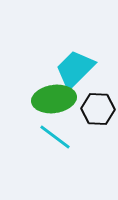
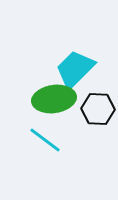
cyan line: moved 10 px left, 3 px down
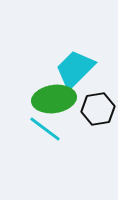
black hexagon: rotated 12 degrees counterclockwise
cyan line: moved 11 px up
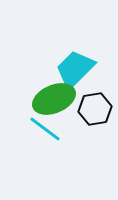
green ellipse: rotated 15 degrees counterclockwise
black hexagon: moved 3 px left
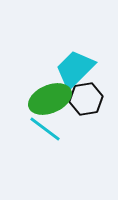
green ellipse: moved 4 px left
black hexagon: moved 9 px left, 10 px up
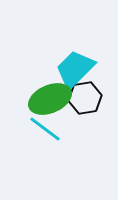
black hexagon: moved 1 px left, 1 px up
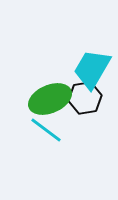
cyan trapezoid: moved 17 px right; rotated 15 degrees counterclockwise
cyan line: moved 1 px right, 1 px down
